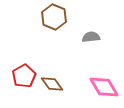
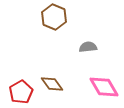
gray semicircle: moved 3 px left, 10 px down
red pentagon: moved 3 px left, 16 px down
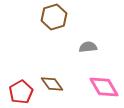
brown hexagon: rotated 20 degrees clockwise
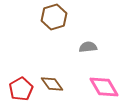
red pentagon: moved 3 px up
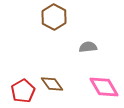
brown hexagon: rotated 15 degrees counterclockwise
red pentagon: moved 2 px right, 2 px down
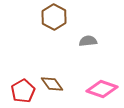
gray semicircle: moved 6 px up
pink diamond: moved 2 px left, 2 px down; rotated 40 degrees counterclockwise
